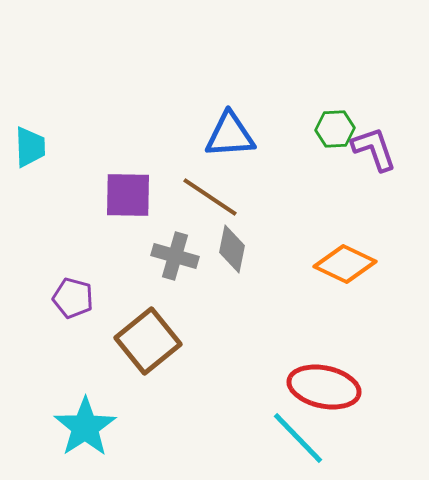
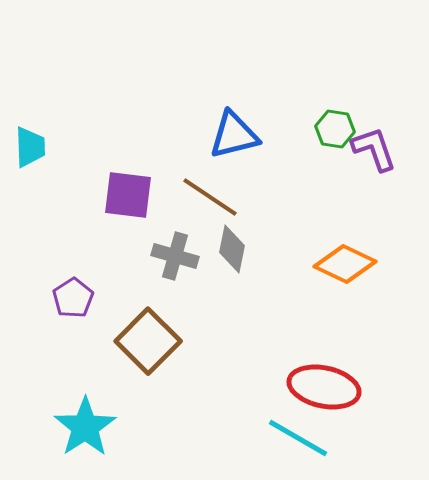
green hexagon: rotated 12 degrees clockwise
blue triangle: moved 4 px right; rotated 10 degrees counterclockwise
purple square: rotated 6 degrees clockwise
purple pentagon: rotated 24 degrees clockwise
brown square: rotated 6 degrees counterclockwise
cyan line: rotated 16 degrees counterclockwise
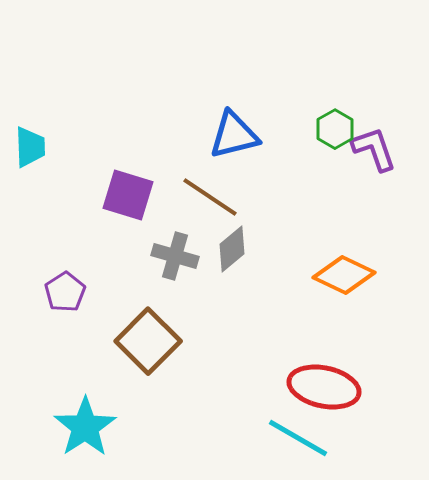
green hexagon: rotated 21 degrees clockwise
purple square: rotated 10 degrees clockwise
gray diamond: rotated 39 degrees clockwise
orange diamond: moved 1 px left, 11 px down
purple pentagon: moved 8 px left, 6 px up
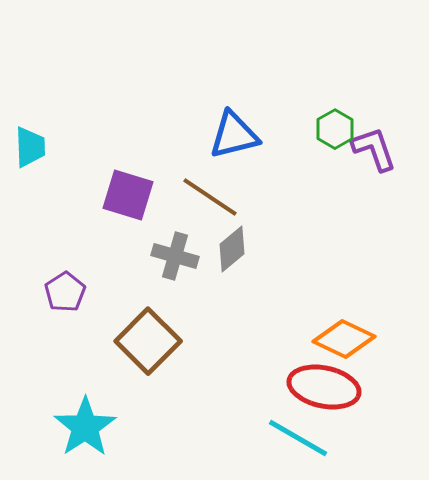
orange diamond: moved 64 px down
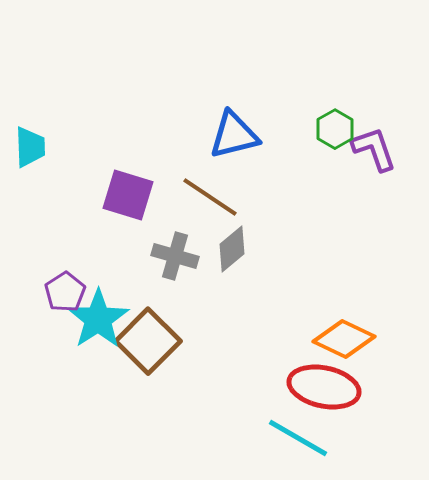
cyan star: moved 13 px right, 108 px up
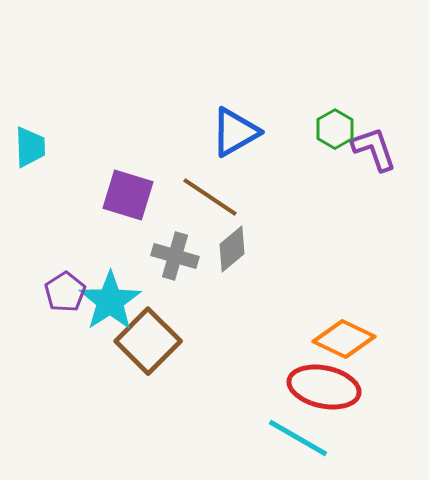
blue triangle: moved 1 px right, 3 px up; rotated 16 degrees counterclockwise
cyan star: moved 12 px right, 18 px up
